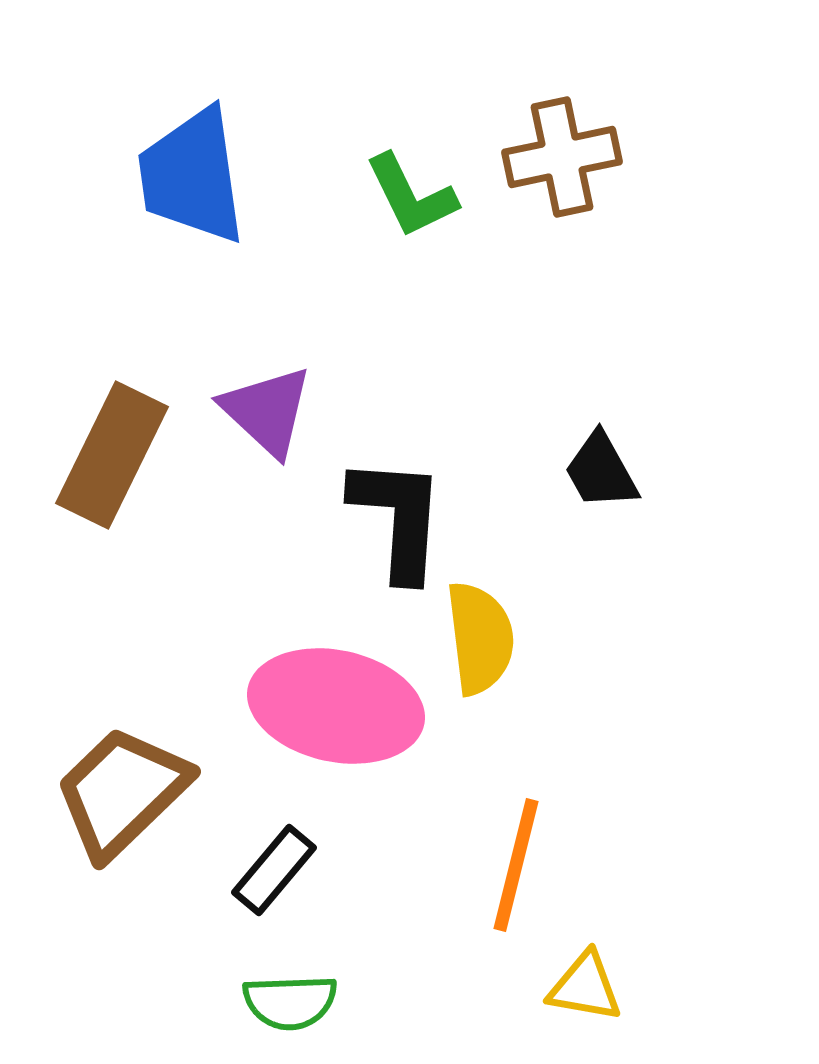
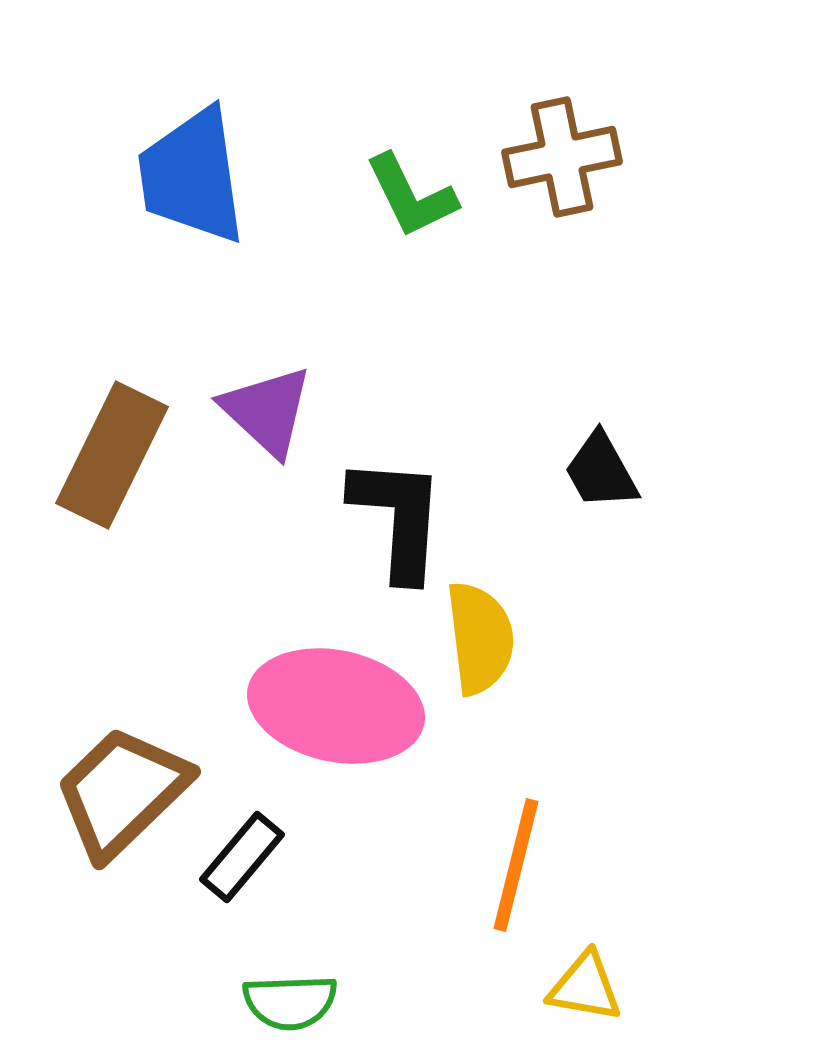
black rectangle: moved 32 px left, 13 px up
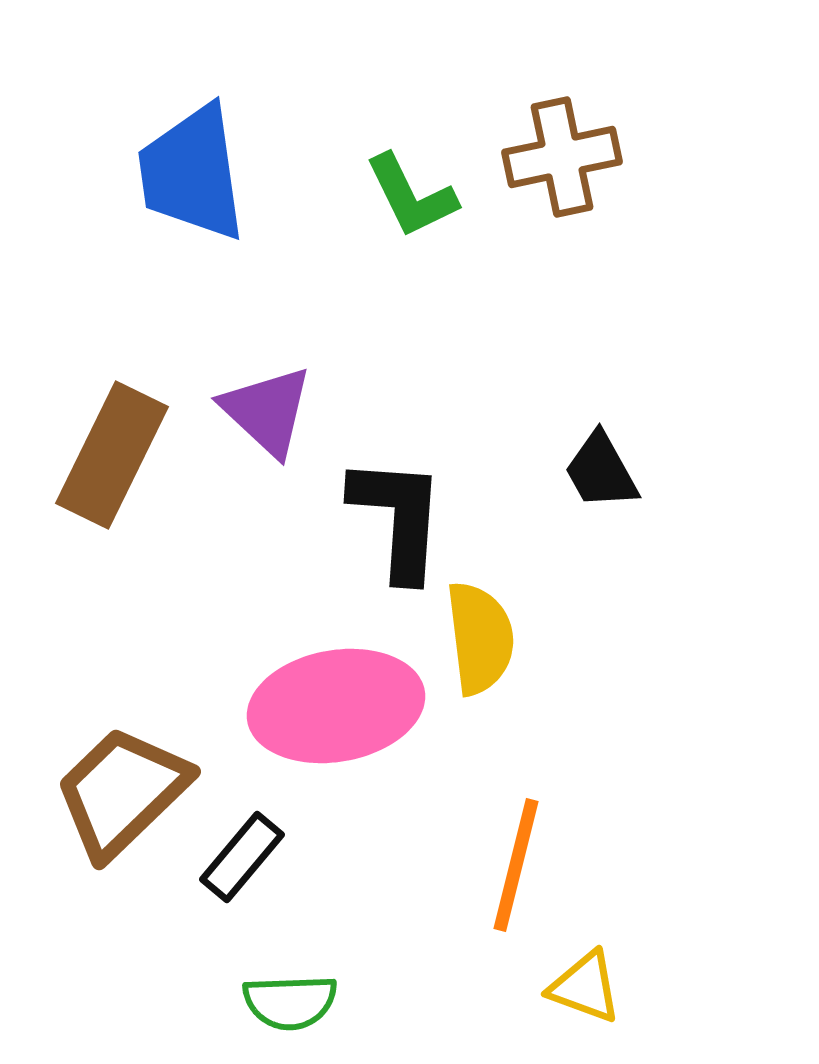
blue trapezoid: moved 3 px up
pink ellipse: rotated 22 degrees counterclockwise
yellow triangle: rotated 10 degrees clockwise
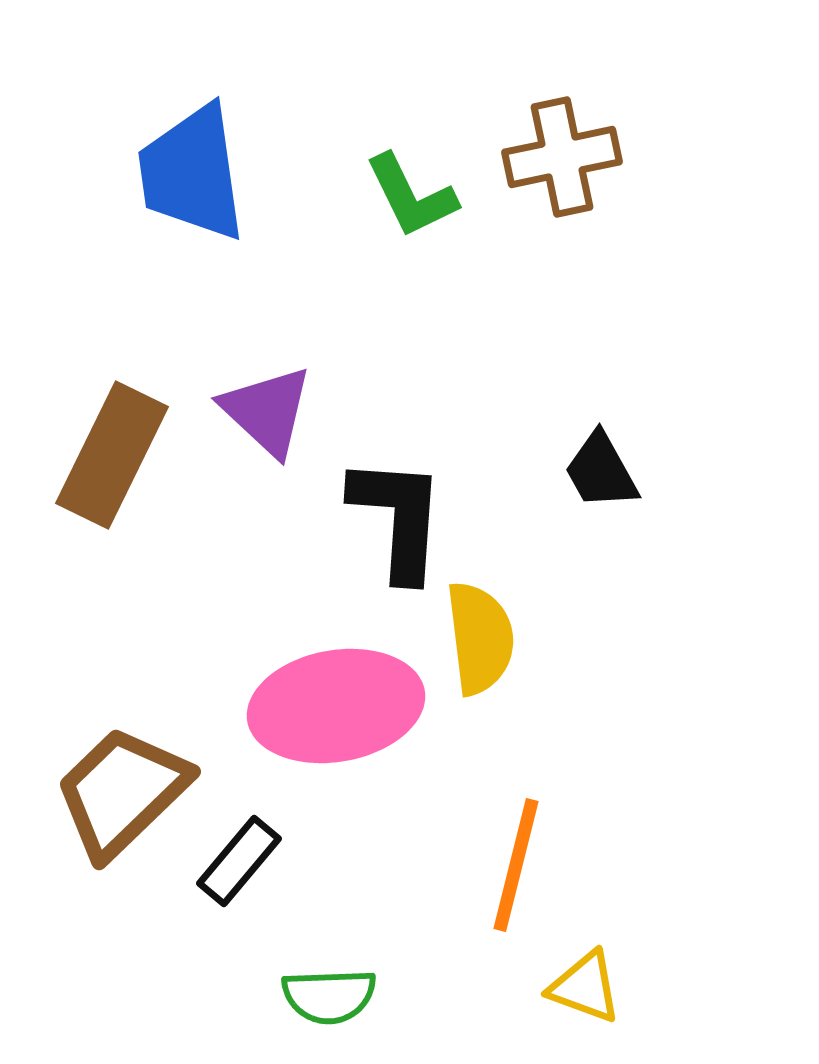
black rectangle: moved 3 px left, 4 px down
green semicircle: moved 39 px right, 6 px up
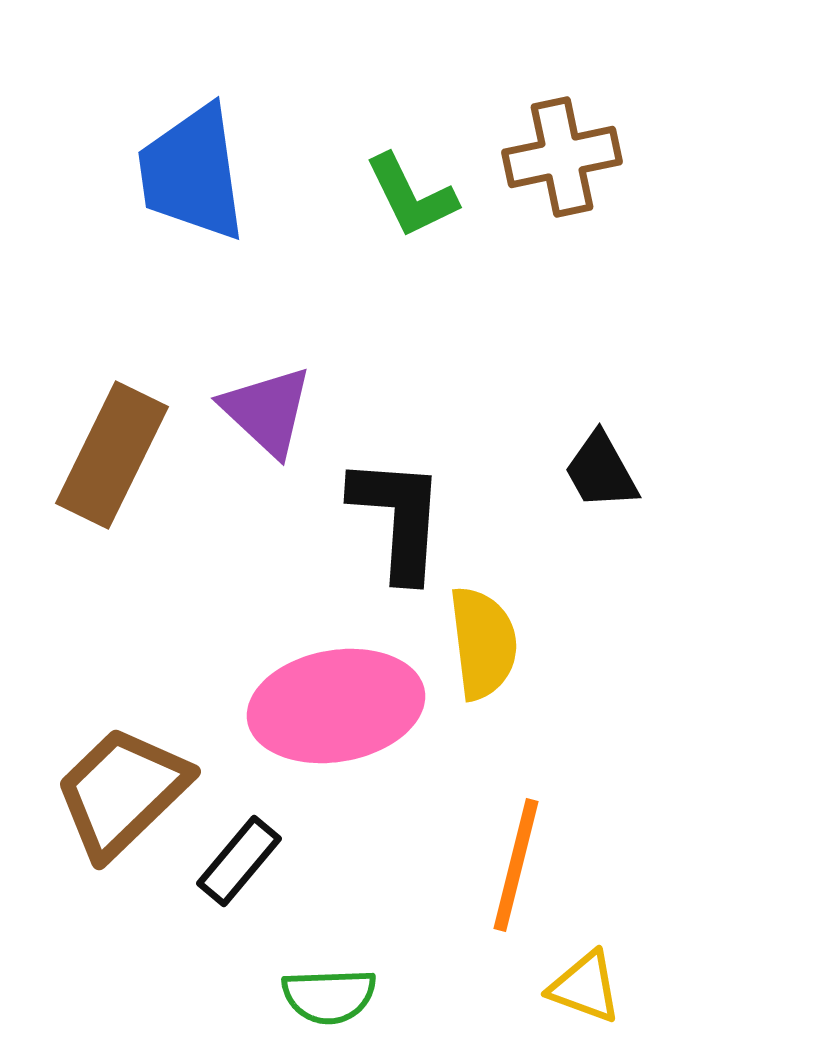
yellow semicircle: moved 3 px right, 5 px down
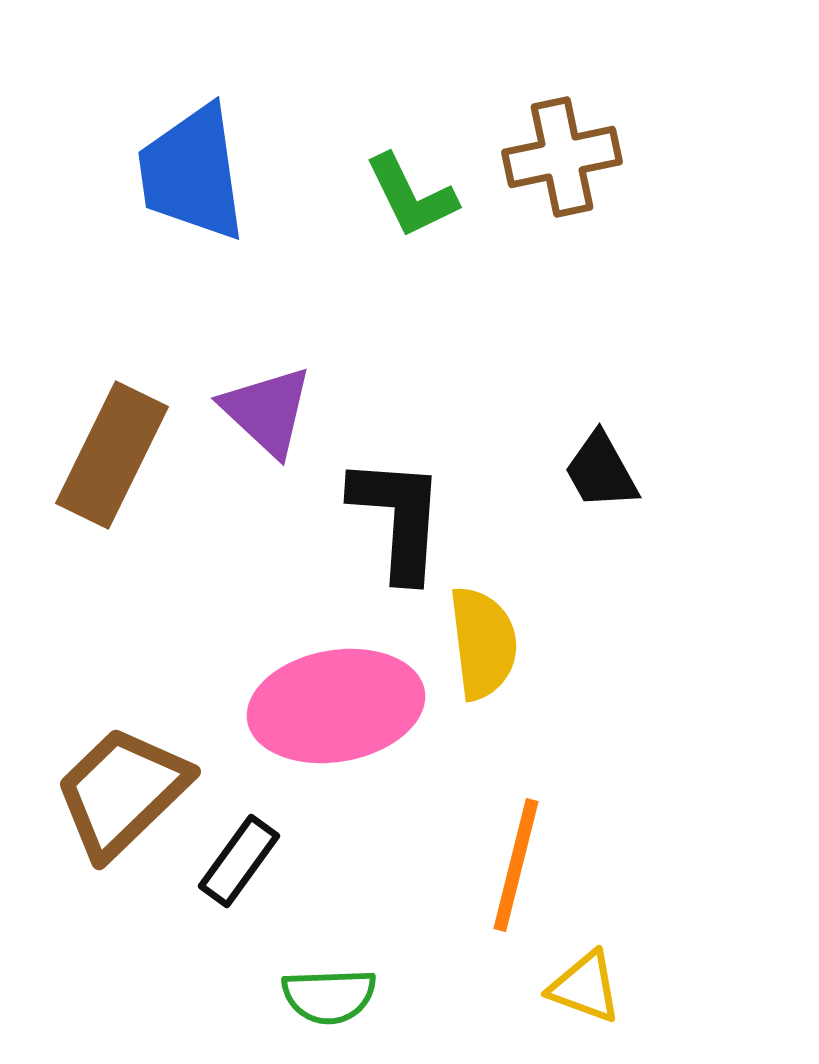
black rectangle: rotated 4 degrees counterclockwise
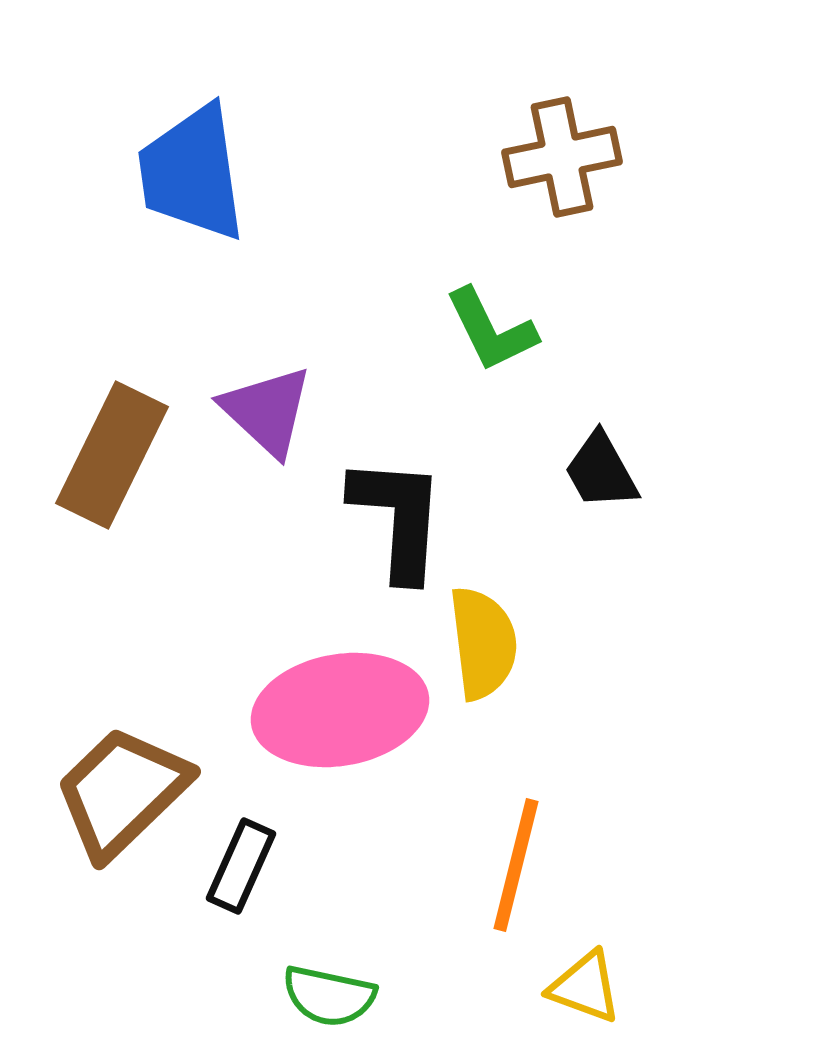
green L-shape: moved 80 px right, 134 px down
pink ellipse: moved 4 px right, 4 px down
black rectangle: moved 2 px right, 5 px down; rotated 12 degrees counterclockwise
green semicircle: rotated 14 degrees clockwise
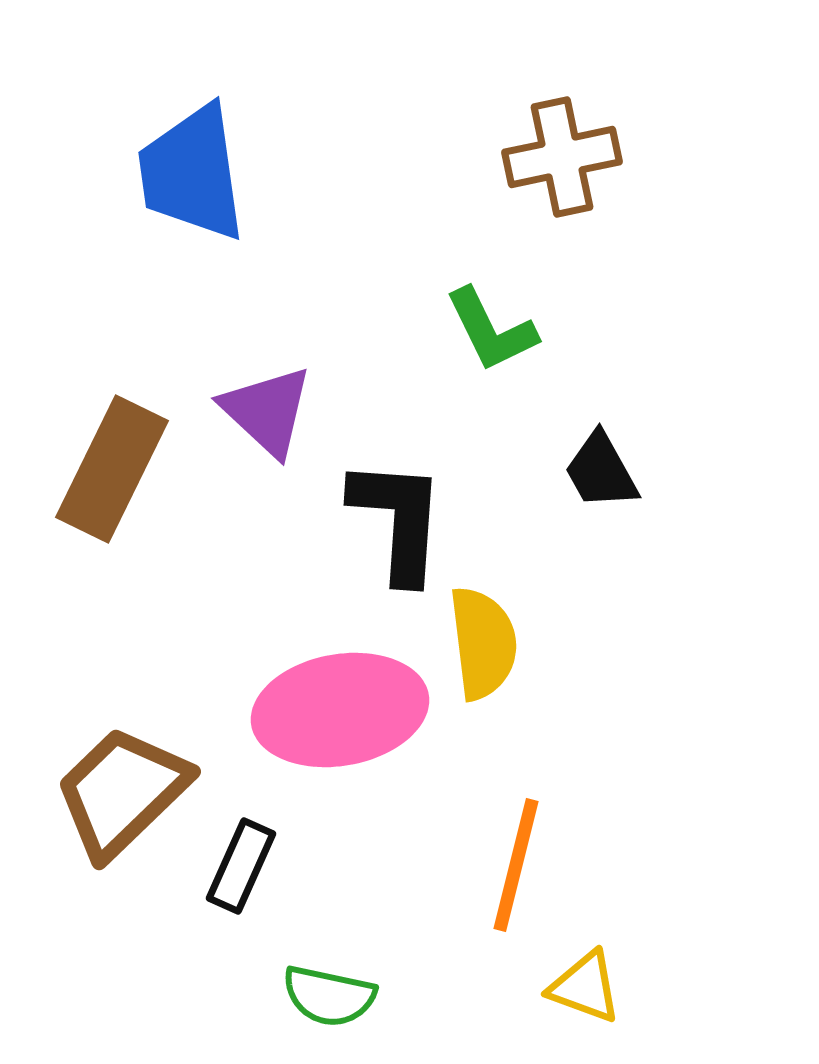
brown rectangle: moved 14 px down
black L-shape: moved 2 px down
